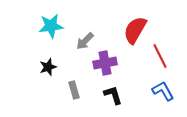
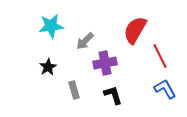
black star: rotated 12 degrees counterclockwise
blue L-shape: moved 2 px right, 2 px up
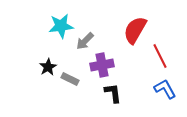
cyan star: moved 10 px right
purple cross: moved 3 px left, 2 px down
gray rectangle: moved 4 px left, 11 px up; rotated 48 degrees counterclockwise
black L-shape: moved 2 px up; rotated 10 degrees clockwise
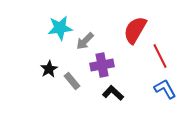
cyan star: moved 1 px left, 2 px down
black star: moved 1 px right, 2 px down
gray rectangle: moved 2 px right, 2 px down; rotated 24 degrees clockwise
black L-shape: rotated 40 degrees counterclockwise
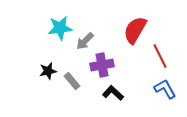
black star: moved 1 px left, 2 px down; rotated 18 degrees clockwise
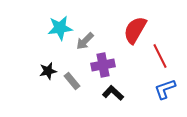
purple cross: moved 1 px right
blue L-shape: rotated 80 degrees counterclockwise
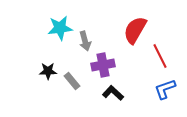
gray arrow: rotated 60 degrees counterclockwise
black star: rotated 12 degrees clockwise
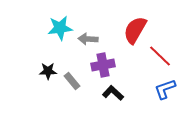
gray arrow: moved 3 px right, 2 px up; rotated 108 degrees clockwise
red line: rotated 20 degrees counterclockwise
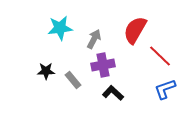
gray arrow: moved 6 px right; rotated 114 degrees clockwise
black star: moved 2 px left
gray rectangle: moved 1 px right, 1 px up
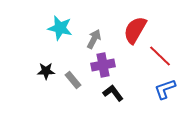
cyan star: rotated 20 degrees clockwise
black L-shape: rotated 10 degrees clockwise
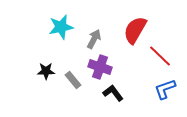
cyan star: moved 1 px right, 1 px up; rotated 25 degrees counterclockwise
purple cross: moved 3 px left, 2 px down; rotated 30 degrees clockwise
